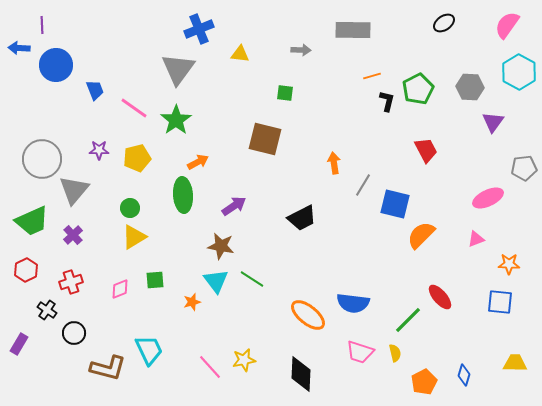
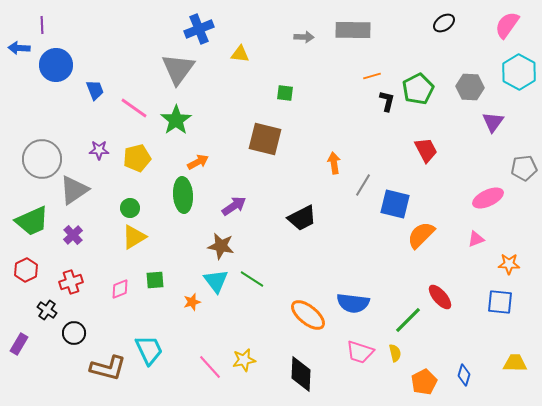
gray arrow at (301, 50): moved 3 px right, 13 px up
gray triangle at (74, 190): rotated 16 degrees clockwise
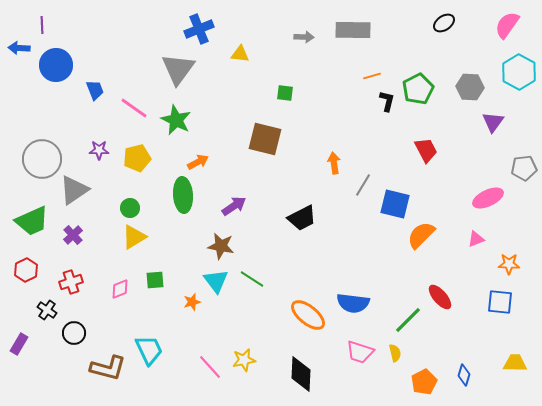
green star at (176, 120): rotated 12 degrees counterclockwise
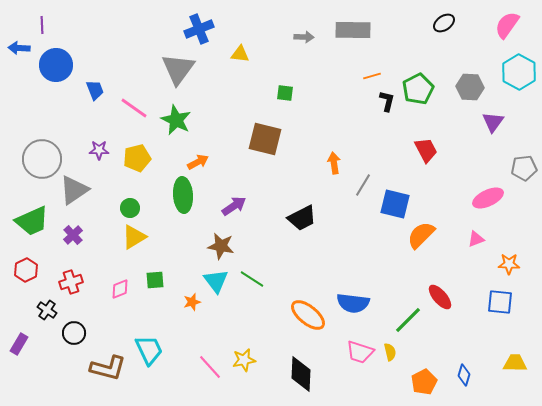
yellow semicircle at (395, 353): moved 5 px left, 1 px up
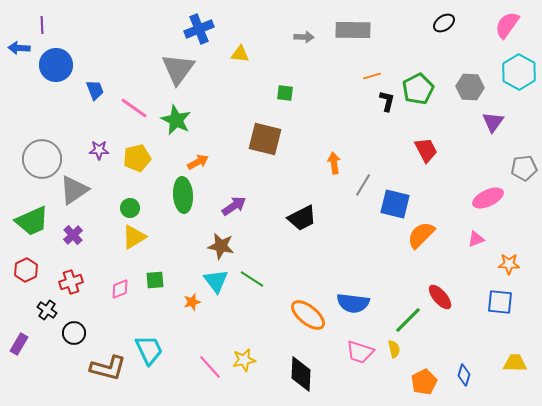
yellow semicircle at (390, 352): moved 4 px right, 3 px up
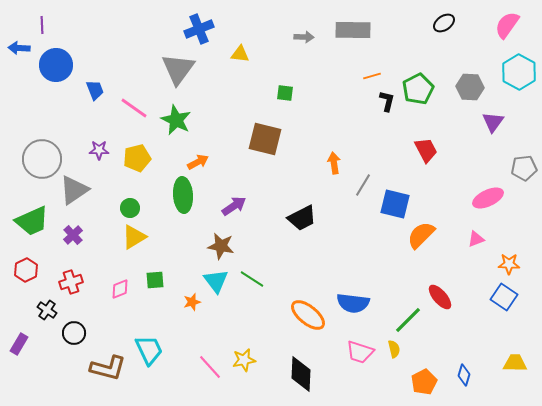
blue square at (500, 302): moved 4 px right, 5 px up; rotated 28 degrees clockwise
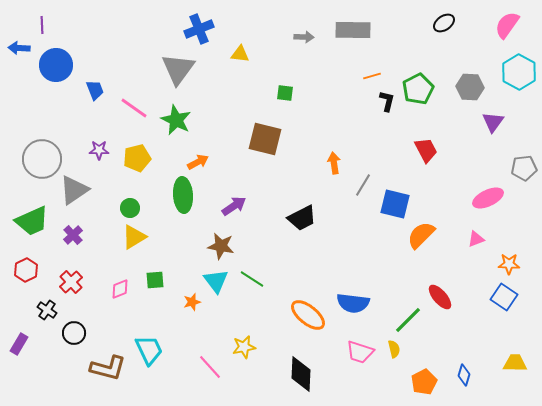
red cross at (71, 282): rotated 25 degrees counterclockwise
yellow star at (244, 360): moved 13 px up
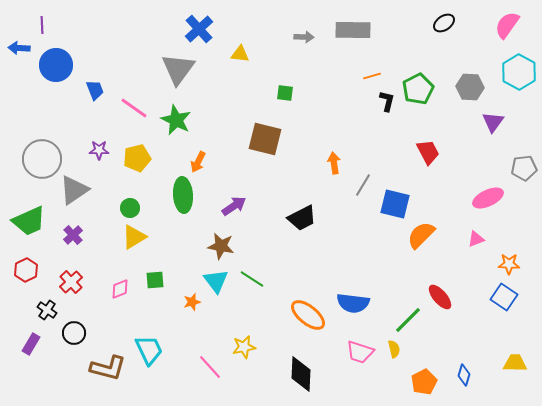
blue cross at (199, 29): rotated 20 degrees counterclockwise
red trapezoid at (426, 150): moved 2 px right, 2 px down
orange arrow at (198, 162): rotated 145 degrees clockwise
green trapezoid at (32, 221): moved 3 px left
purple rectangle at (19, 344): moved 12 px right
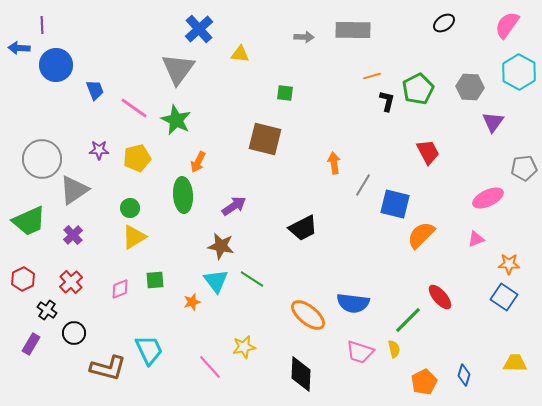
black trapezoid at (302, 218): moved 1 px right, 10 px down
red hexagon at (26, 270): moved 3 px left, 9 px down
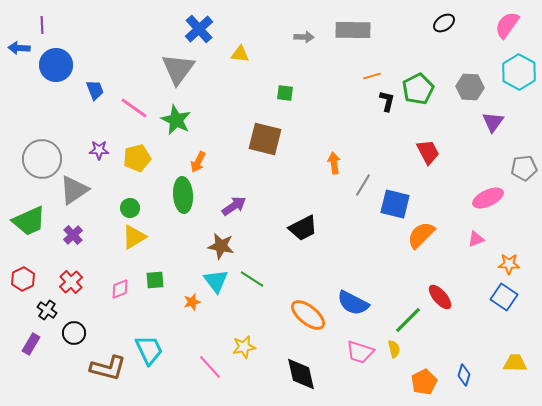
blue semicircle at (353, 303): rotated 20 degrees clockwise
black diamond at (301, 374): rotated 15 degrees counterclockwise
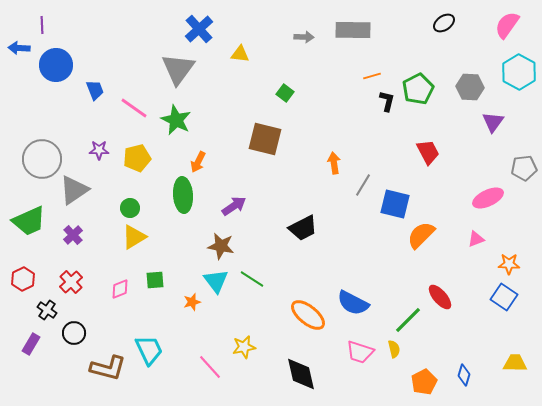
green square at (285, 93): rotated 30 degrees clockwise
